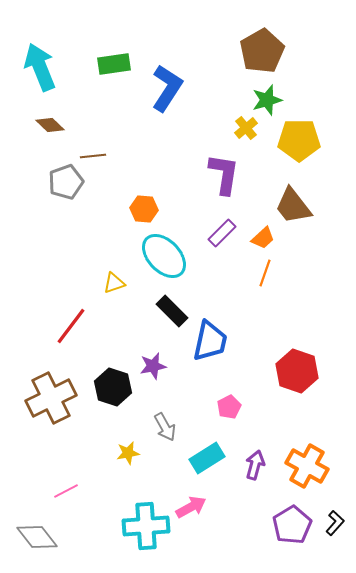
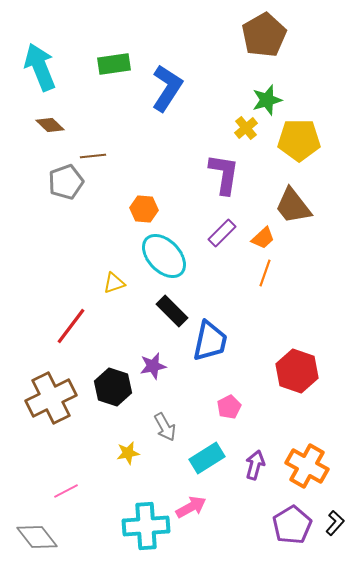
brown pentagon: moved 2 px right, 16 px up
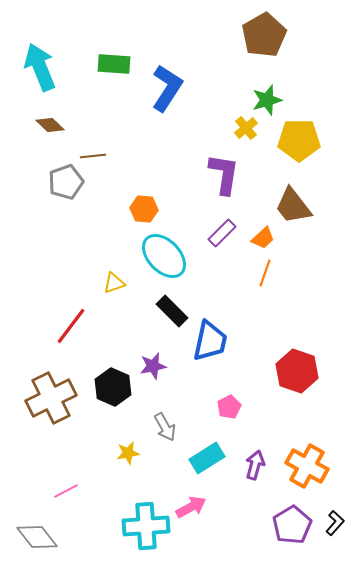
green rectangle: rotated 12 degrees clockwise
black hexagon: rotated 6 degrees clockwise
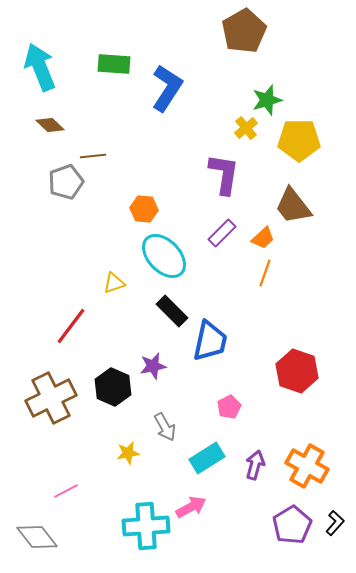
brown pentagon: moved 20 px left, 4 px up
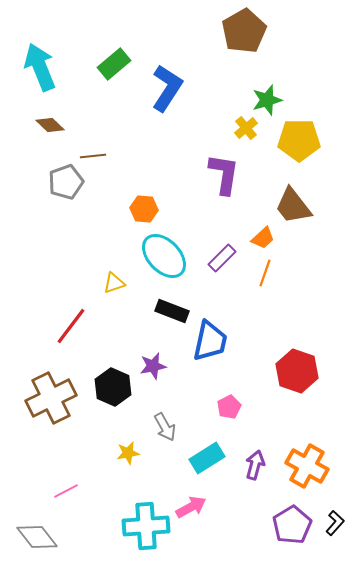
green rectangle: rotated 44 degrees counterclockwise
purple rectangle: moved 25 px down
black rectangle: rotated 24 degrees counterclockwise
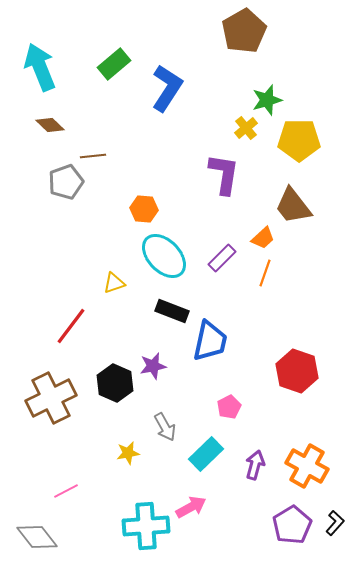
black hexagon: moved 2 px right, 4 px up
cyan rectangle: moved 1 px left, 4 px up; rotated 12 degrees counterclockwise
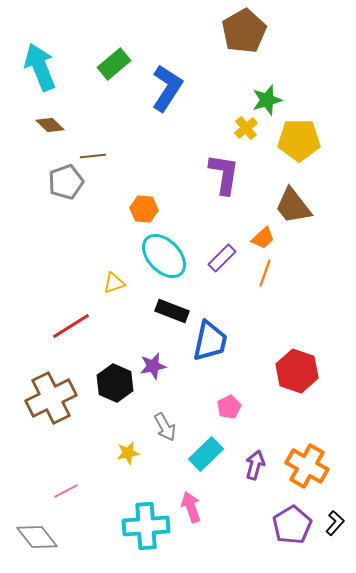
red line: rotated 21 degrees clockwise
pink arrow: rotated 80 degrees counterclockwise
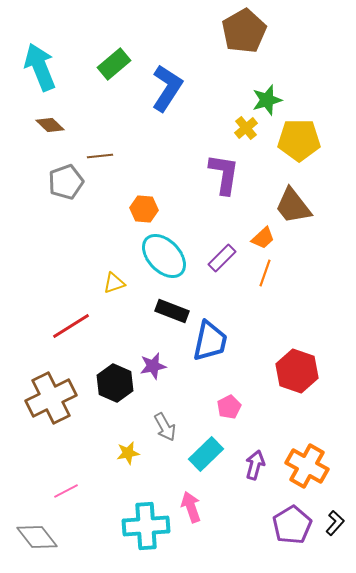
brown line: moved 7 px right
